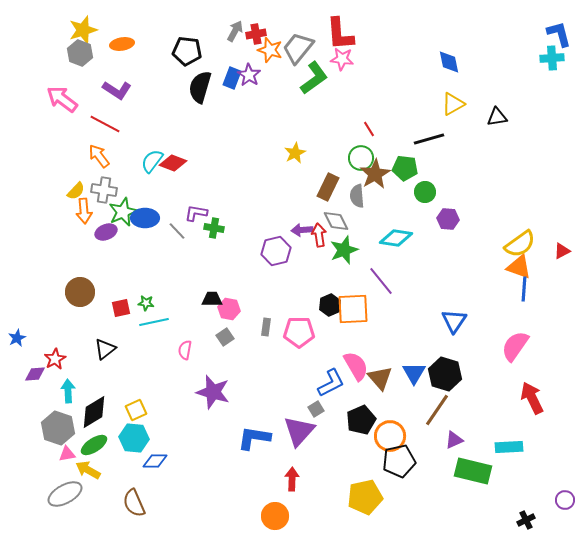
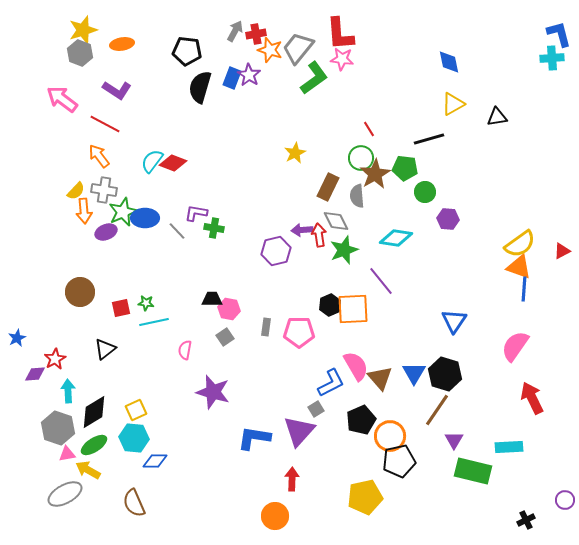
purple triangle at (454, 440): rotated 36 degrees counterclockwise
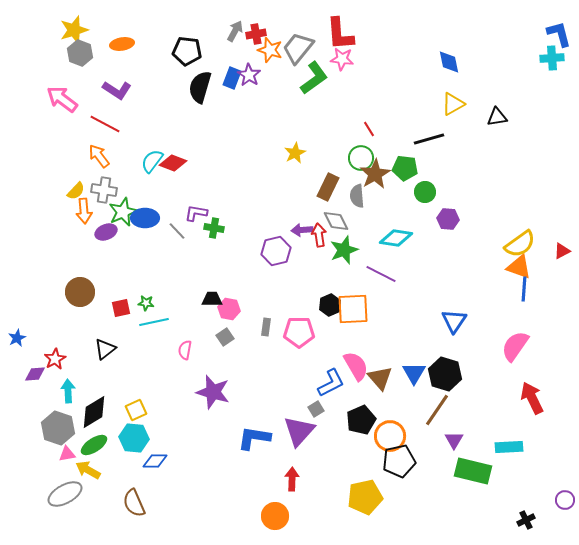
yellow star at (83, 30): moved 9 px left
purple line at (381, 281): moved 7 px up; rotated 24 degrees counterclockwise
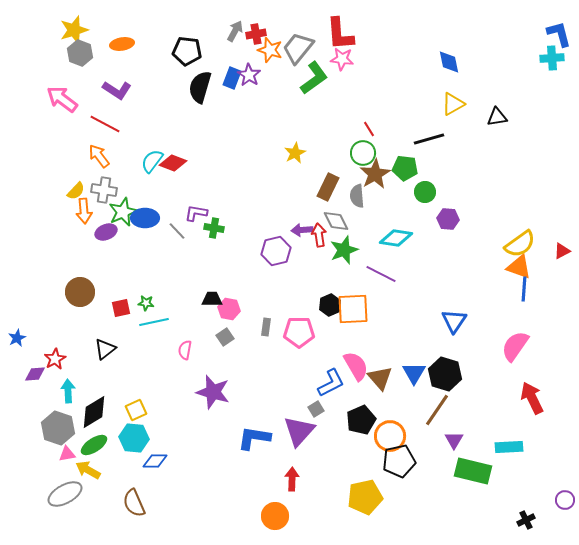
green circle at (361, 158): moved 2 px right, 5 px up
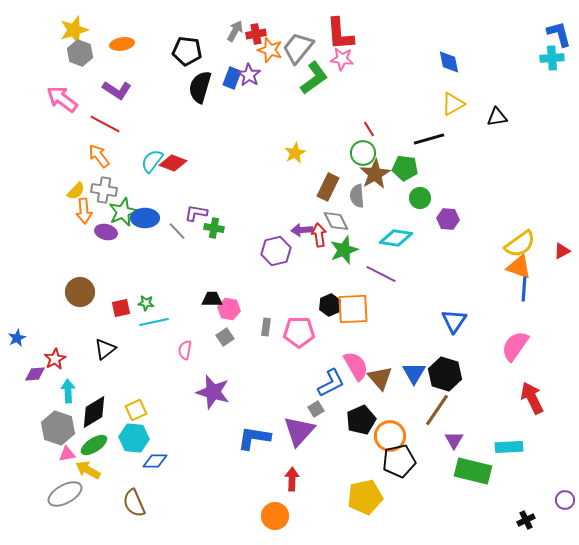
green circle at (425, 192): moved 5 px left, 6 px down
purple ellipse at (106, 232): rotated 35 degrees clockwise
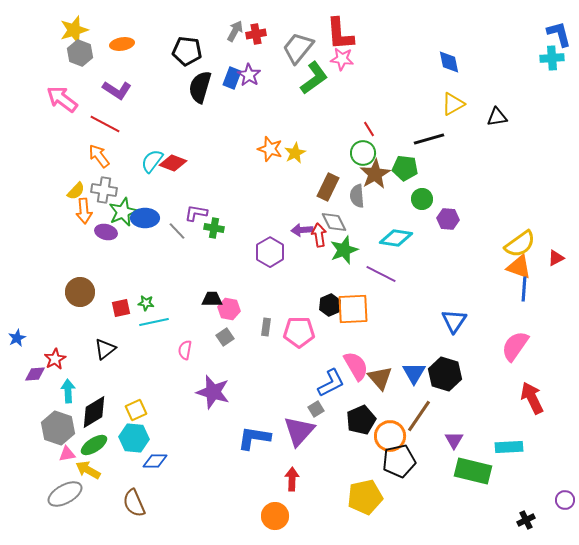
orange star at (270, 50): moved 99 px down
green circle at (420, 198): moved 2 px right, 1 px down
gray diamond at (336, 221): moved 2 px left, 1 px down
purple hexagon at (276, 251): moved 6 px left, 1 px down; rotated 16 degrees counterclockwise
red triangle at (562, 251): moved 6 px left, 7 px down
brown line at (437, 410): moved 18 px left, 6 px down
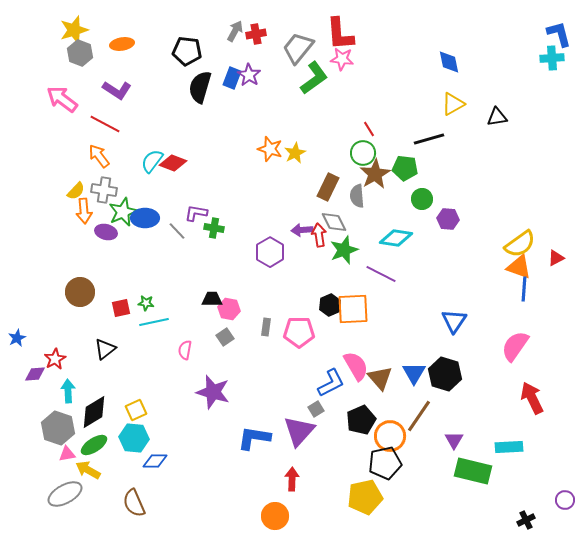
black pentagon at (399, 461): moved 14 px left, 2 px down
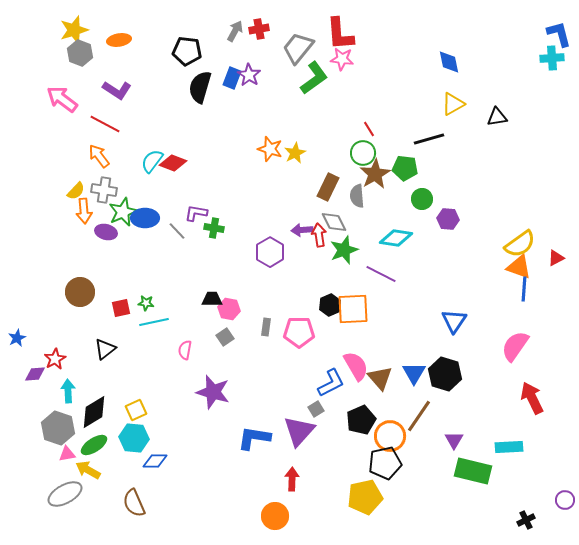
red cross at (256, 34): moved 3 px right, 5 px up
orange ellipse at (122, 44): moved 3 px left, 4 px up
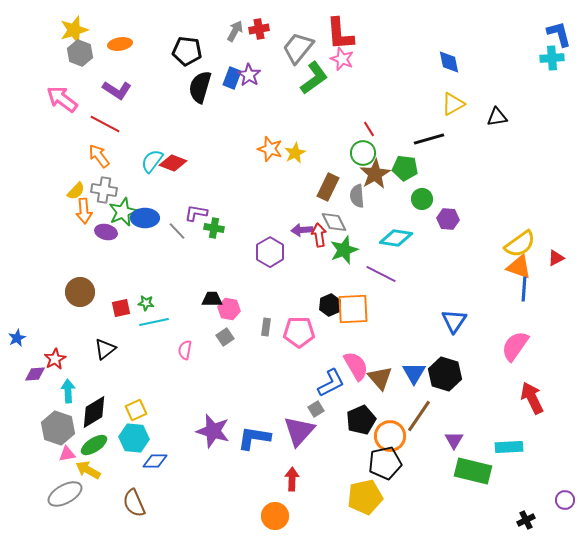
orange ellipse at (119, 40): moved 1 px right, 4 px down
pink star at (342, 59): rotated 15 degrees clockwise
purple star at (213, 392): moved 39 px down
